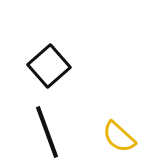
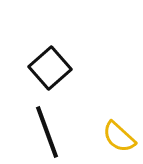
black square: moved 1 px right, 2 px down
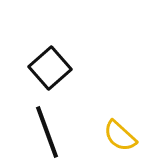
yellow semicircle: moved 1 px right, 1 px up
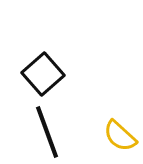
black square: moved 7 px left, 6 px down
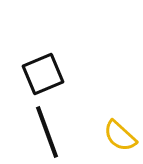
black square: rotated 18 degrees clockwise
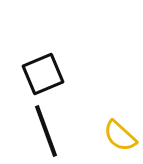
black line: moved 1 px left, 1 px up
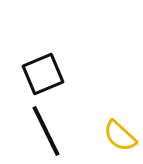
black line: rotated 6 degrees counterclockwise
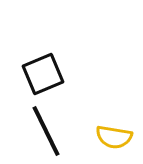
yellow semicircle: moved 6 px left, 1 px down; rotated 33 degrees counterclockwise
